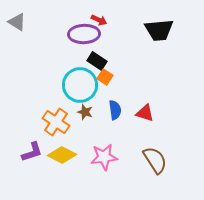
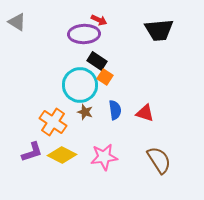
orange cross: moved 3 px left
brown semicircle: moved 4 px right
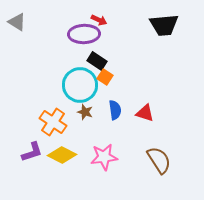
black trapezoid: moved 5 px right, 5 px up
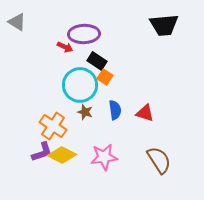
red arrow: moved 34 px left, 27 px down
orange cross: moved 4 px down
purple L-shape: moved 10 px right
